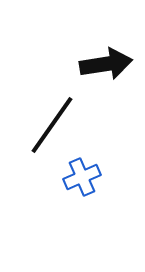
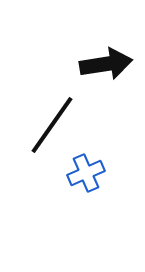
blue cross: moved 4 px right, 4 px up
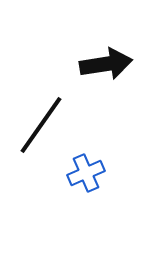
black line: moved 11 px left
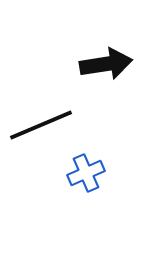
black line: rotated 32 degrees clockwise
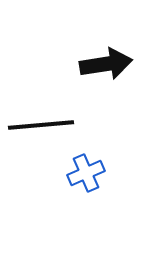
black line: rotated 18 degrees clockwise
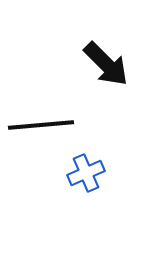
black arrow: rotated 54 degrees clockwise
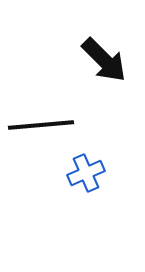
black arrow: moved 2 px left, 4 px up
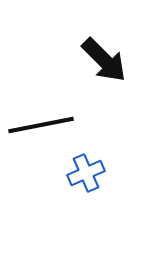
black line: rotated 6 degrees counterclockwise
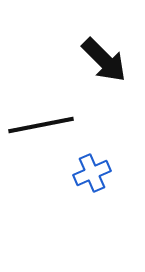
blue cross: moved 6 px right
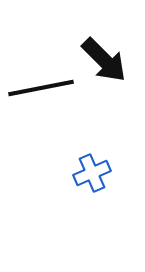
black line: moved 37 px up
